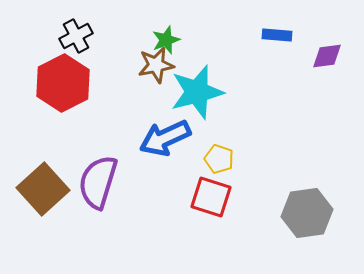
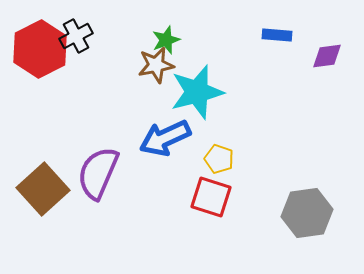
red hexagon: moved 23 px left, 34 px up
purple semicircle: moved 9 px up; rotated 6 degrees clockwise
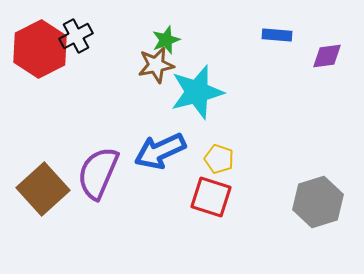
blue arrow: moved 5 px left, 13 px down
gray hexagon: moved 11 px right, 11 px up; rotated 9 degrees counterclockwise
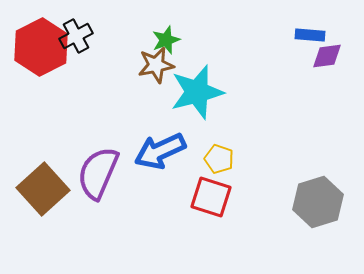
blue rectangle: moved 33 px right
red hexagon: moved 1 px right, 2 px up
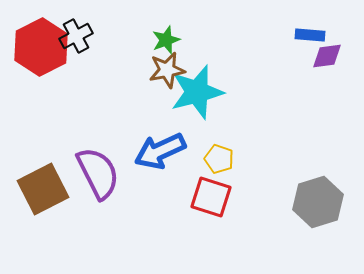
brown star: moved 11 px right, 5 px down
purple semicircle: rotated 130 degrees clockwise
brown square: rotated 15 degrees clockwise
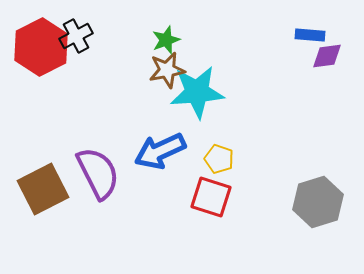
cyan star: rotated 10 degrees clockwise
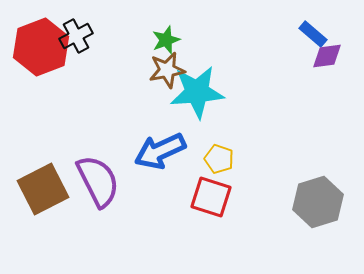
blue rectangle: moved 3 px right, 1 px up; rotated 36 degrees clockwise
red hexagon: rotated 6 degrees clockwise
purple semicircle: moved 8 px down
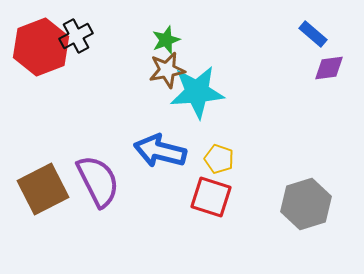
purple diamond: moved 2 px right, 12 px down
blue arrow: rotated 39 degrees clockwise
gray hexagon: moved 12 px left, 2 px down
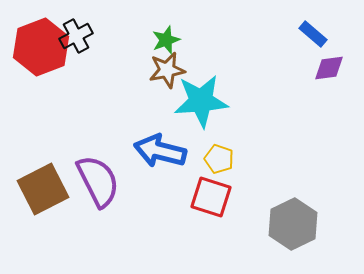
cyan star: moved 4 px right, 9 px down
gray hexagon: moved 13 px left, 20 px down; rotated 9 degrees counterclockwise
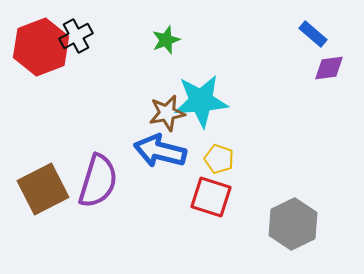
brown star: moved 43 px down
purple semicircle: rotated 44 degrees clockwise
